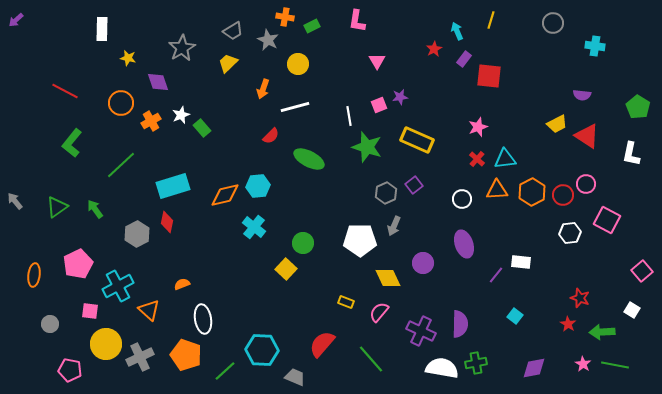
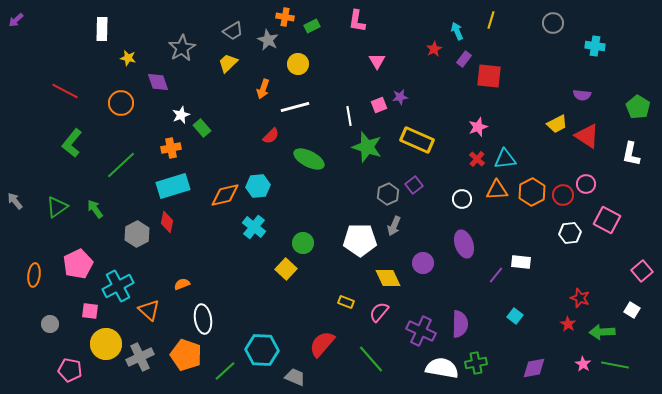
orange cross at (151, 121): moved 20 px right, 27 px down; rotated 18 degrees clockwise
gray hexagon at (386, 193): moved 2 px right, 1 px down
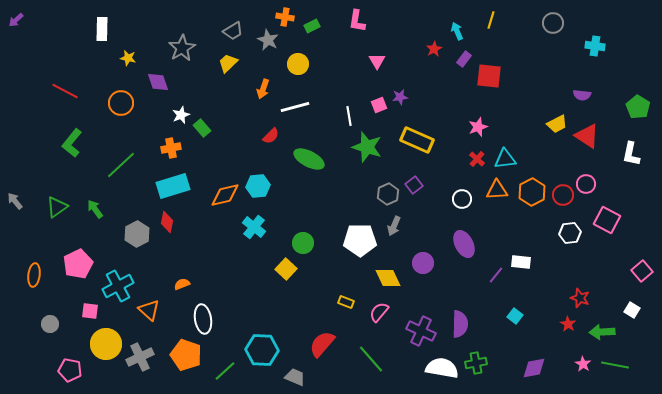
purple ellipse at (464, 244): rotated 8 degrees counterclockwise
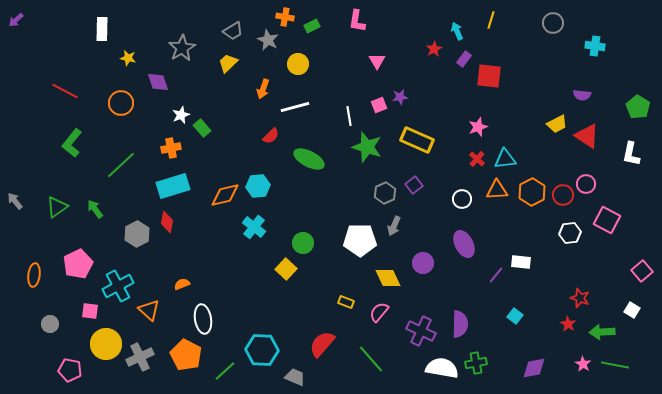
gray hexagon at (388, 194): moved 3 px left, 1 px up
orange pentagon at (186, 355): rotated 8 degrees clockwise
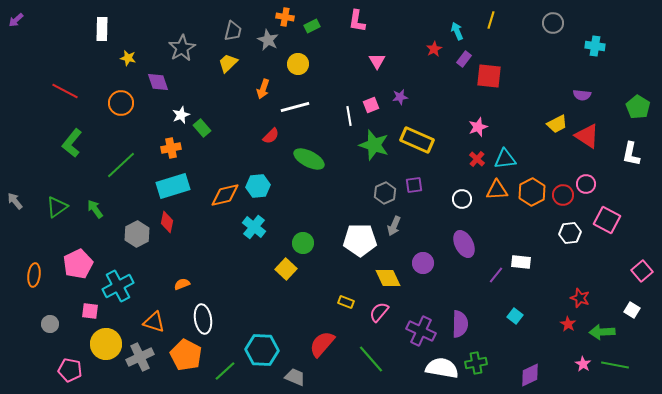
gray trapezoid at (233, 31): rotated 45 degrees counterclockwise
pink square at (379, 105): moved 8 px left
green star at (367, 147): moved 7 px right, 2 px up
purple square at (414, 185): rotated 30 degrees clockwise
orange triangle at (149, 310): moved 5 px right, 12 px down; rotated 25 degrees counterclockwise
purple diamond at (534, 368): moved 4 px left, 7 px down; rotated 15 degrees counterclockwise
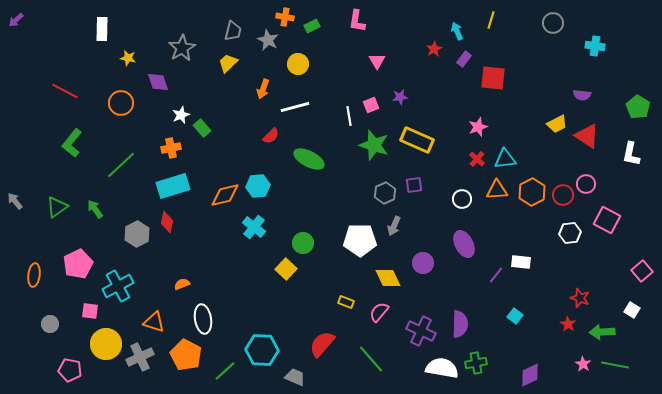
red square at (489, 76): moved 4 px right, 2 px down
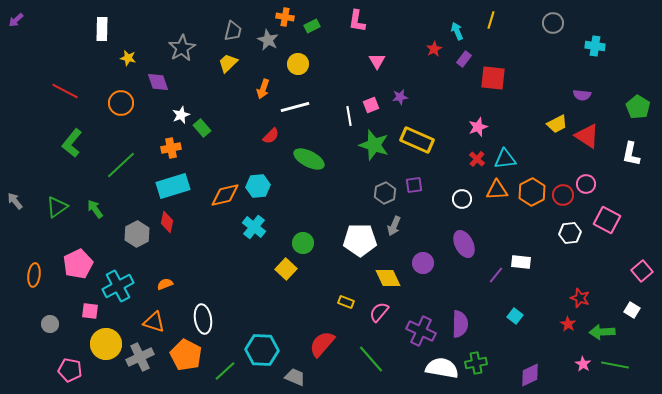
orange semicircle at (182, 284): moved 17 px left
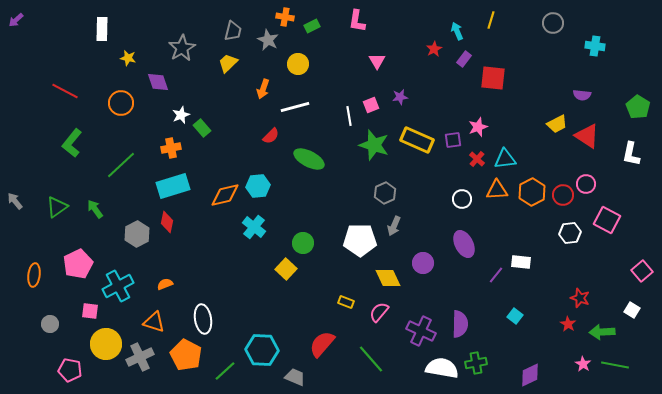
purple square at (414, 185): moved 39 px right, 45 px up
